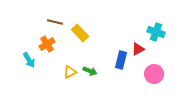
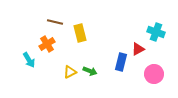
yellow rectangle: rotated 30 degrees clockwise
blue rectangle: moved 2 px down
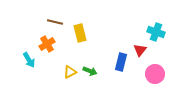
red triangle: moved 2 px right, 1 px down; rotated 24 degrees counterclockwise
pink circle: moved 1 px right
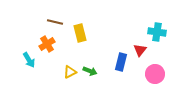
cyan cross: moved 1 px right; rotated 12 degrees counterclockwise
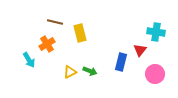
cyan cross: moved 1 px left
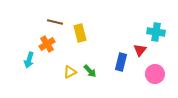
cyan arrow: rotated 49 degrees clockwise
green arrow: rotated 24 degrees clockwise
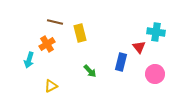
red triangle: moved 1 px left, 3 px up; rotated 16 degrees counterclockwise
yellow triangle: moved 19 px left, 14 px down
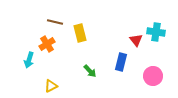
red triangle: moved 3 px left, 7 px up
pink circle: moved 2 px left, 2 px down
